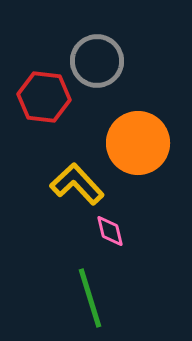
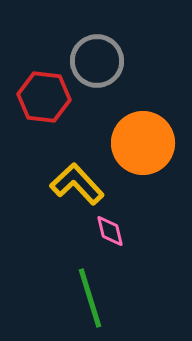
orange circle: moved 5 px right
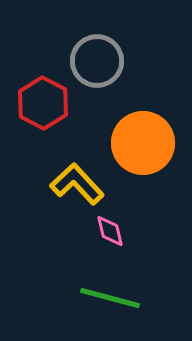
red hexagon: moved 1 px left, 6 px down; rotated 21 degrees clockwise
green line: moved 20 px right; rotated 58 degrees counterclockwise
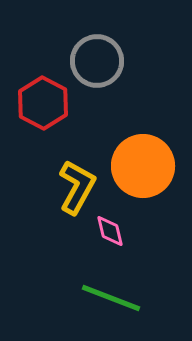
orange circle: moved 23 px down
yellow L-shape: moved 3 px down; rotated 72 degrees clockwise
green line: moved 1 px right; rotated 6 degrees clockwise
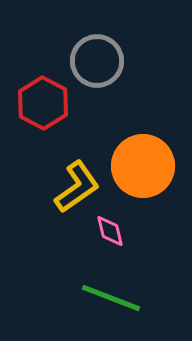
yellow L-shape: rotated 26 degrees clockwise
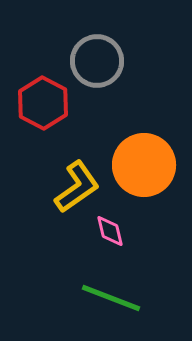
orange circle: moved 1 px right, 1 px up
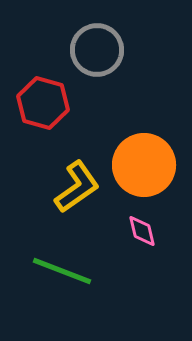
gray circle: moved 11 px up
red hexagon: rotated 12 degrees counterclockwise
pink diamond: moved 32 px right
green line: moved 49 px left, 27 px up
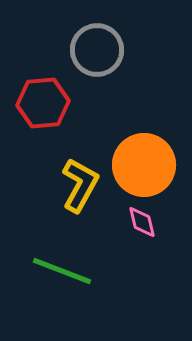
red hexagon: rotated 21 degrees counterclockwise
yellow L-shape: moved 3 px right, 2 px up; rotated 26 degrees counterclockwise
pink diamond: moved 9 px up
